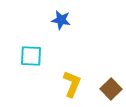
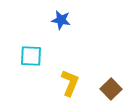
yellow L-shape: moved 2 px left, 1 px up
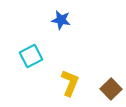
cyan square: rotated 30 degrees counterclockwise
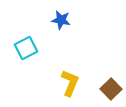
cyan square: moved 5 px left, 8 px up
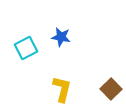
blue star: moved 17 px down
yellow L-shape: moved 8 px left, 6 px down; rotated 8 degrees counterclockwise
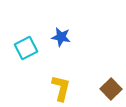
yellow L-shape: moved 1 px left, 1 px up
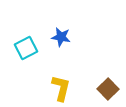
brown square: moved 3 px left
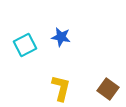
cyan square: moved 1 px left, 3 px up
brown square: rotated 10 degrees counterclockwise
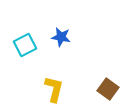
yellow L-shape: moved 7 px left, 1 px down
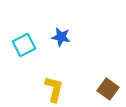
cyan square: moved 1 px left
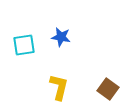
cyan square: rotated 20 degrees clockwise
yellow L-shape: moved 5 px right, 2 px up
